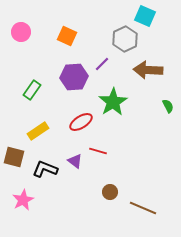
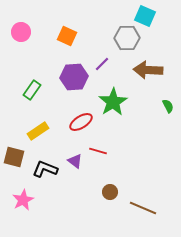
gray hexagon: moved 2 px right, 1 px up; rotated 25 degrees clockwise
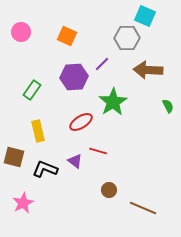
yellow rectangle: rotated 70 degrees counterclockwise
brown circle: moved 1 px left, 2 px up
pink star: moved 3 px down
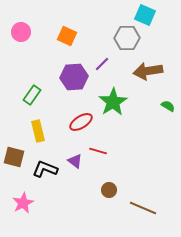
cyan square: moved 1 px up
brown arrow: moved 1 px down; rotated 12 degrees counterclockwise
green rectangle: moved 5 px down
green semicircle: rotated 32 degrees counterclockwise
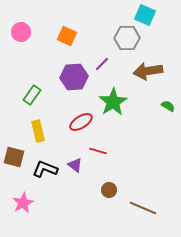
purple triangle: moved 4 px down
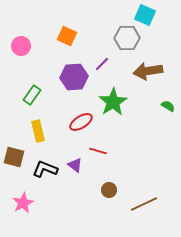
pink circle: moved 14 px down
brown line: moved 1 px right, 4 px up; rotated 48 degrees counterclockwise
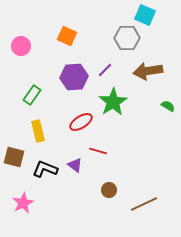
purple line: moved 3 px right, 6 px down
